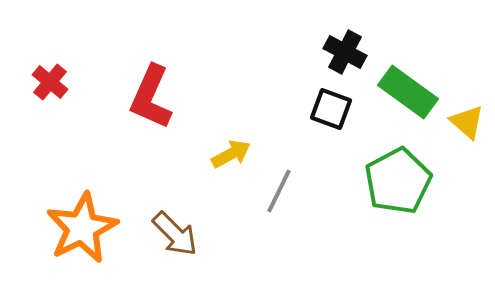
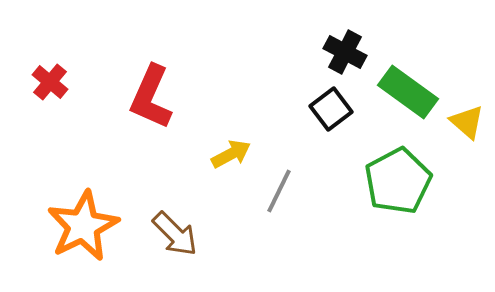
black square: rotated 33 degrees clockwise
orange star: moved 1 px right, 2 px up
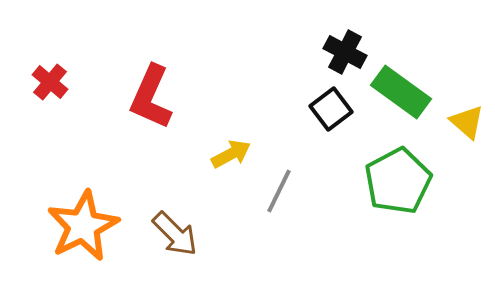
green rectangle: moved 7 px left
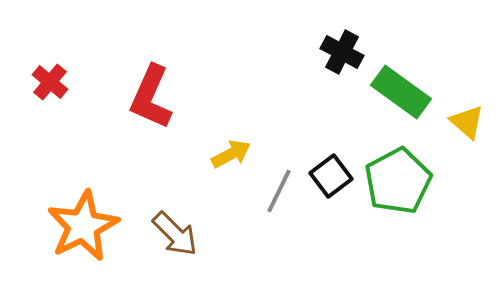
black cross: moved 3 px left
black square: moved 67 px down
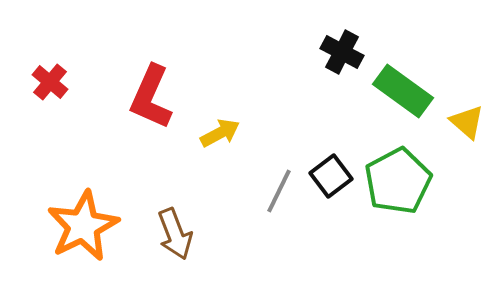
green rectangle: moved 2 px right, 1 px up
yellow arrow: moved 11 px left, 21 px up
brown arrow: rotated 24 degrees clockwise
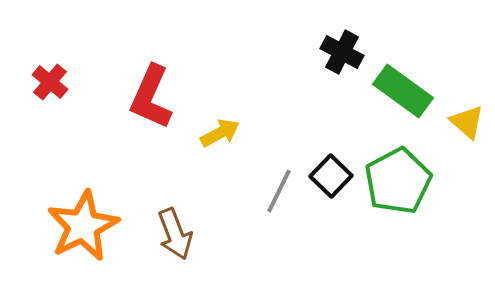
black square: rotated 9 degrees counterclockwise
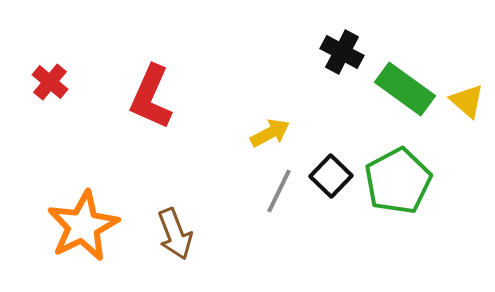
green rectangle: moved 2 px right, 2 px up
yellow triangle: moved 21 px up
yellow arrow: moved 50 px right
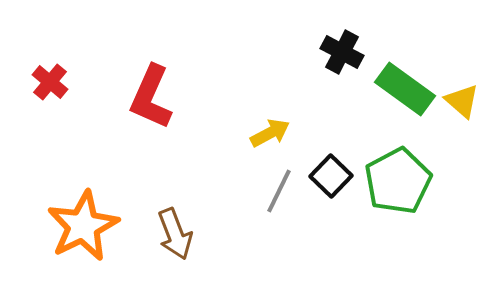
yellow triangle: moved 5 px left
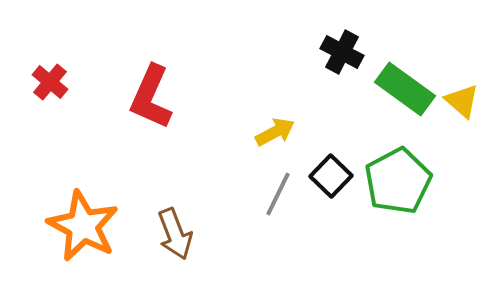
yellow arrow: moved 5 px right, 1 px up
gray line: moved 1 px left, 3 px down
orange star: rotated 18 degrees counterclockwise
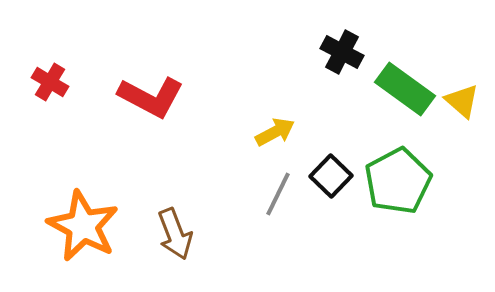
red cross: rotated 9 degrees counterclockwise
red L-shape: rotated 86 degrees counterclockwise
